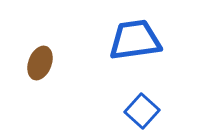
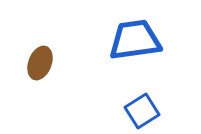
blue square: rotated 16 degrees clockwise
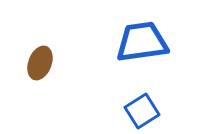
blue trapezoid: moved 7 px right, 2 px down
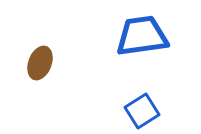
blue trapezoid: moved 6 px up
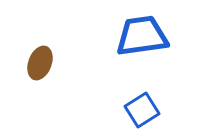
blue square: moved 1 px up
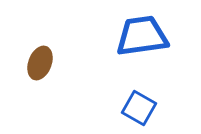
blue square: moved 3 px left, 2 px up; rotated 28 degrees counterclockwise
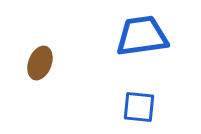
blue square: moved 1 px up; rotated 24 degrees counterclockwise
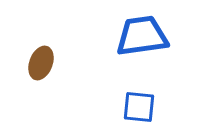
brown ellipse: moved 1 px right
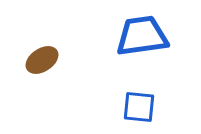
brown ellipse: moved 1 px right, 3 px up; rotated 36 degrees clockwise
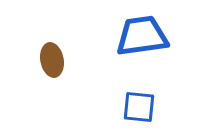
brown ellipse: moved 10 px right; rotated 68 degrees counterclockwise
